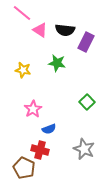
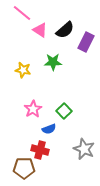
black semicircle: rotated 48 degrees counterclockwise
green star: moved 4 px left, 1 px up; rotated 12 degrees counterclockwise
green square: moved 23 px left, 9 px down
brown pentagon: rotated 25 degrees counterclockwise
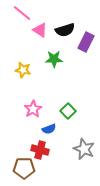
black semicircle: rotated 24 degrees clockwise
green star: moved 1 px right, 3 px up
green square: moved 4 px right
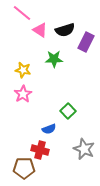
pink star: moved 10 px left, 15 px up
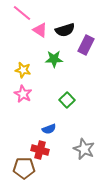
purple rectangle: moved 3 px down
pink star: rotated 12 degrees counterclockwise
green square: moved 1 px left, 11 px up
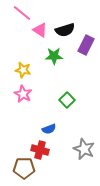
green star: moved 3 px up
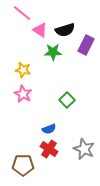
green star: moved 1 px left, 4 px up
red cross: moved 9 px right, 1 px up; rotated 18 degrees clockwise
brown pentagon: moved 1 px left, 3 px up
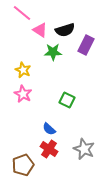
yellow star: rotated 14 degrees clockwise
green square: rotated 21 degrees counterclockwise
blue semicircle: rotated 64 degrees clockwise
brown pentagon: rotated 20 degrees counterclockwise
